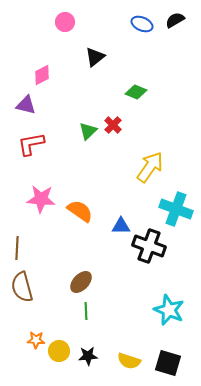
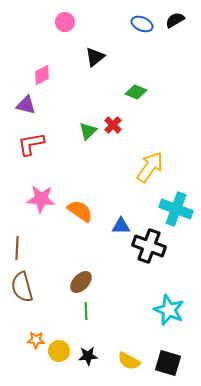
yellow semicircle: rotated 10 degrees clockwise
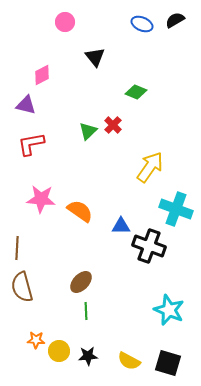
black triangle: rotated 30 degrees counterclockwise
